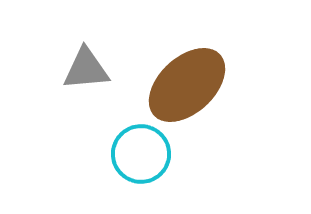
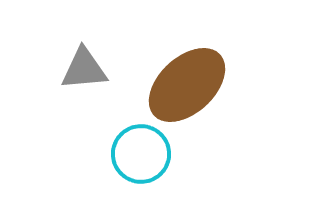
gray triangle: moved 2 px left
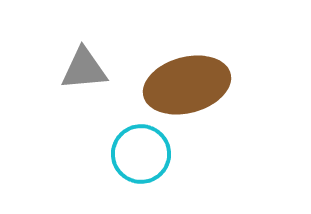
brown ellipse: rotated 28 degrees clockwise
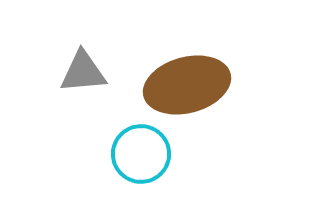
gray triangle: moved 1 px left, 3 px down
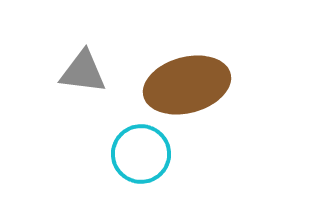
gray triangle: rotated 12 degrees clockwise
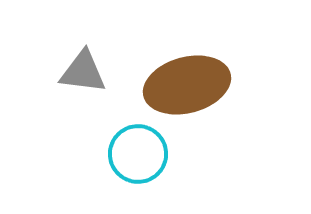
cyan circle: moved 3 px left
